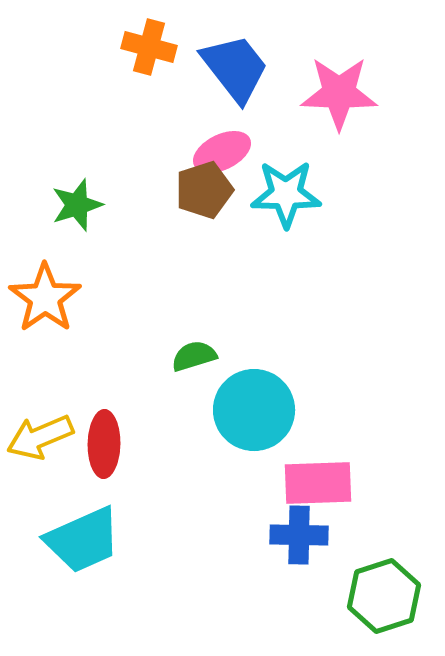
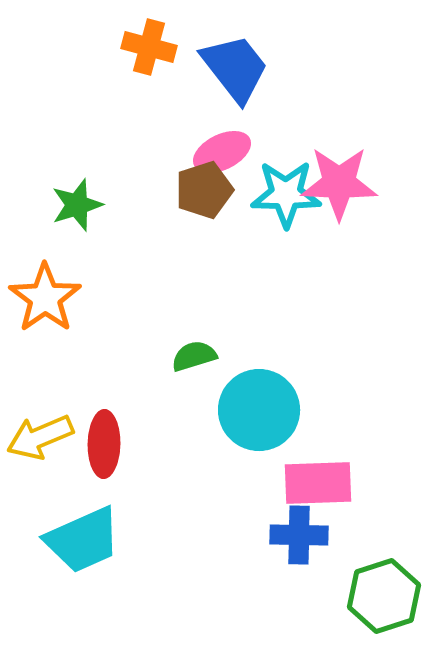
pink star: moved 90 px down
cyan circle: moved 5 px right
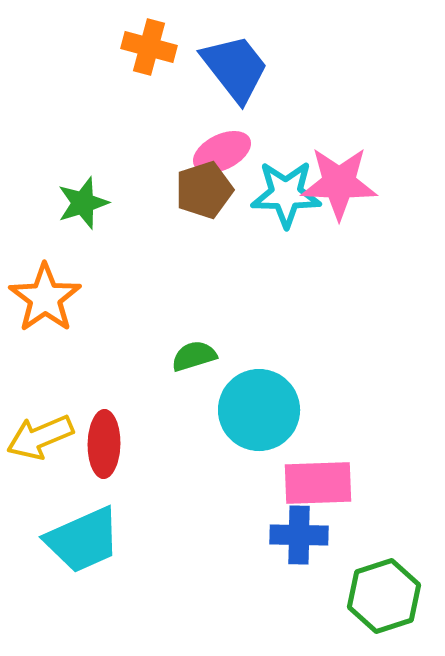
green star: moved 6 px right, 2 px up
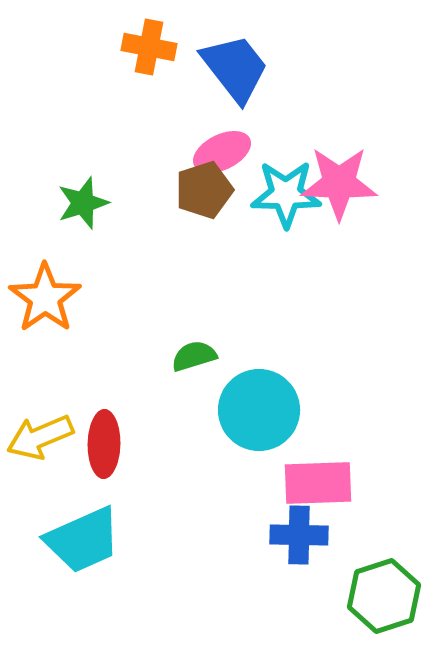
orange cross: rotated 4 degrees counterclockwise
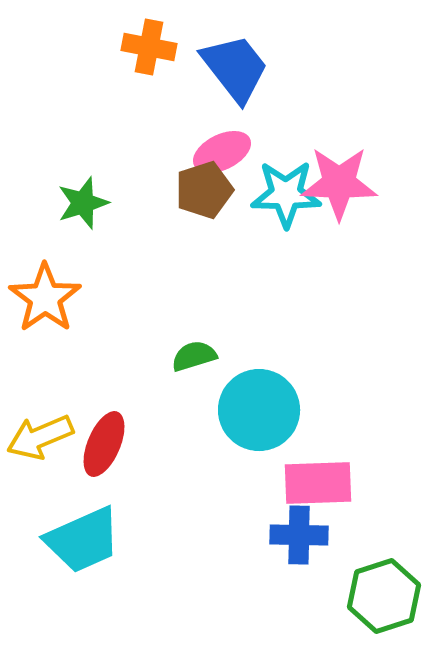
red ellipse: rotated 22 degrees clockwise
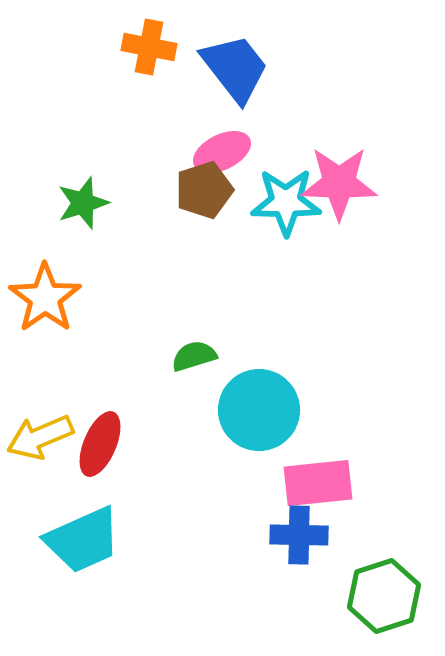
cyan star: moved 8 px down
red ellipse: moved 4 px left
pink rectangle: rotated 4 degrees counterclockwise
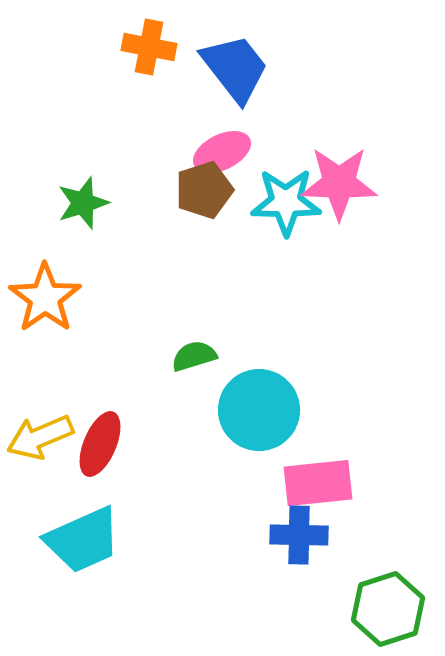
green hexagon: moved 4 px right, 13 px down
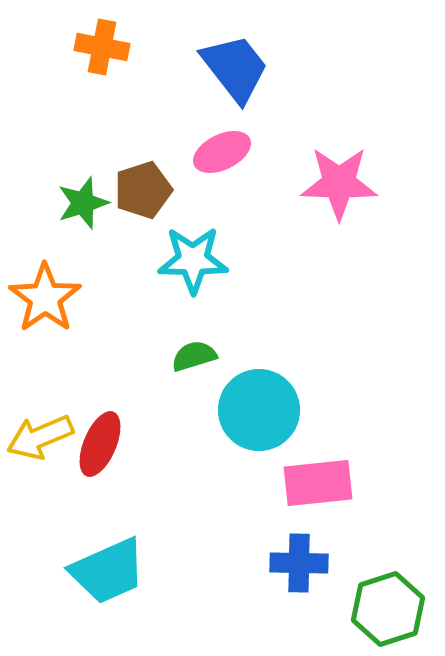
orange cross: moved 47 px left
brown pentagon: moved 61 px left
cyan star: moved 93 px left, 58 px down
blue cross: moved 28 px down
cyan trapezoid: moved 25 px right, 31 px down
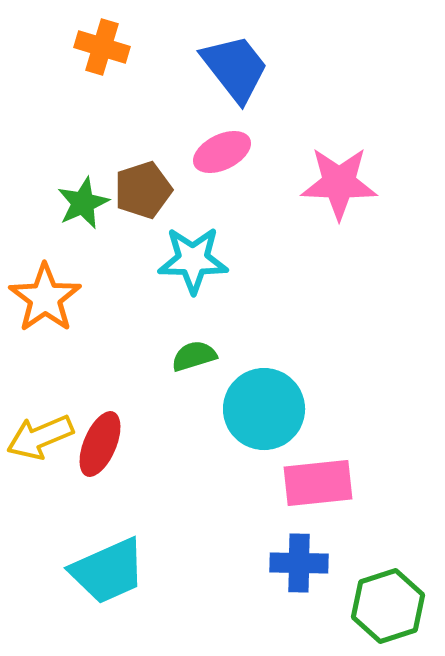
orange cross: rotated 6 degrees clockwise
green star: rotated 6 degrees counterclockwise
cyan circle: moved 5 px right, 1 px up
green hexagon: moved 3 px up
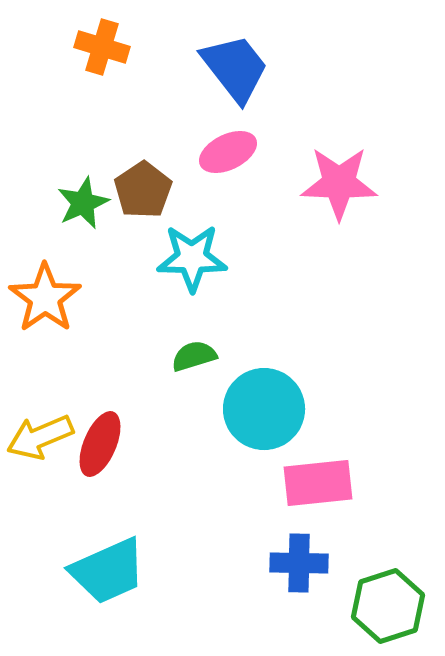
pink ellipse: moved 6 px right
brown pentagon: rotated 16 degrees counterclockwise
cyan star: moved 1 px left, 2 px up
